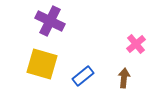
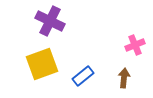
pink cross: moved 1 px left, 1 px down; rotated 18 degrees clockwise
yellow square: rotated 36 degrees counterclockwise
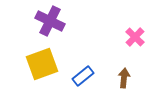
pink cross: moved 8 px up; rotated 24 degrees counterclockwise
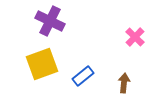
brown arrow: moved 5 px down
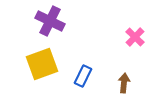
blue rectangle: rotated 25 degrees counterclockwise
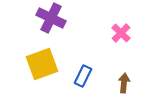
purple cross: moved 1 px right, 3 px up
pink cross: moved 14 px left, 4 px up
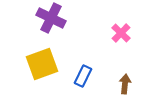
brown arrow: moved 1 px right, 1 px down
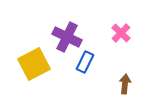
purple cross: moved 16 px right, 19 px down
yellow square: moved 8 px left; rotated 8 degrees counterclockwise
blue rectangle: moved 2 px right, 14 px up
